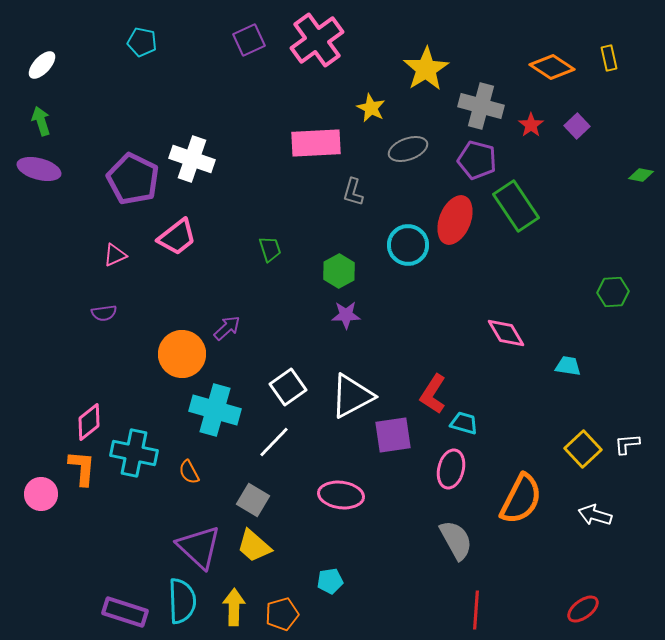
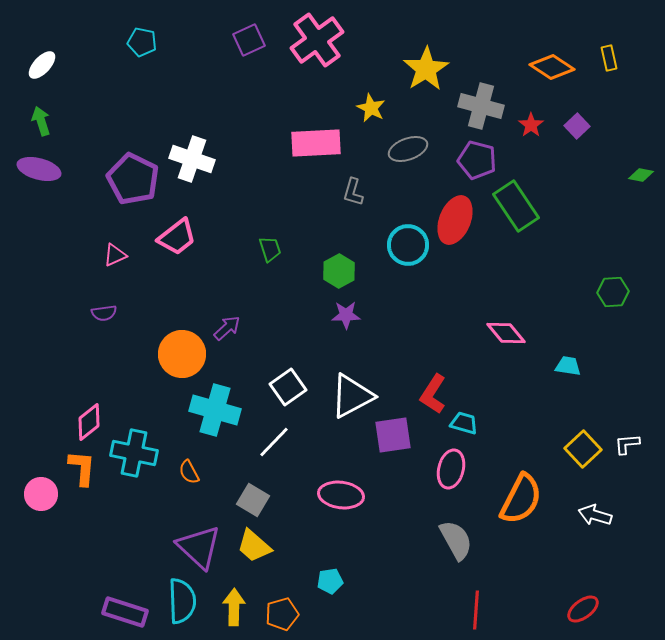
pink diamond at (506, 333): rotated 9 degrees counterclockwise
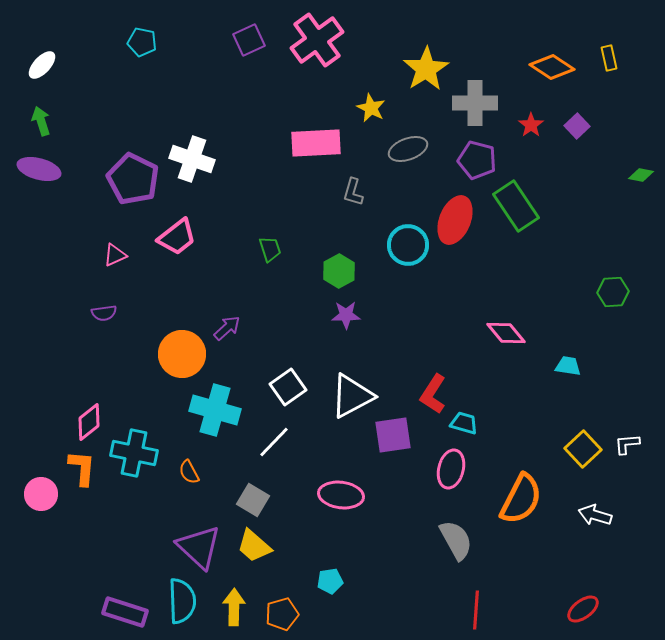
gray cross at (481, 106): moved 6 px left, 3 px up; rotated 15 degrees counterclockwise
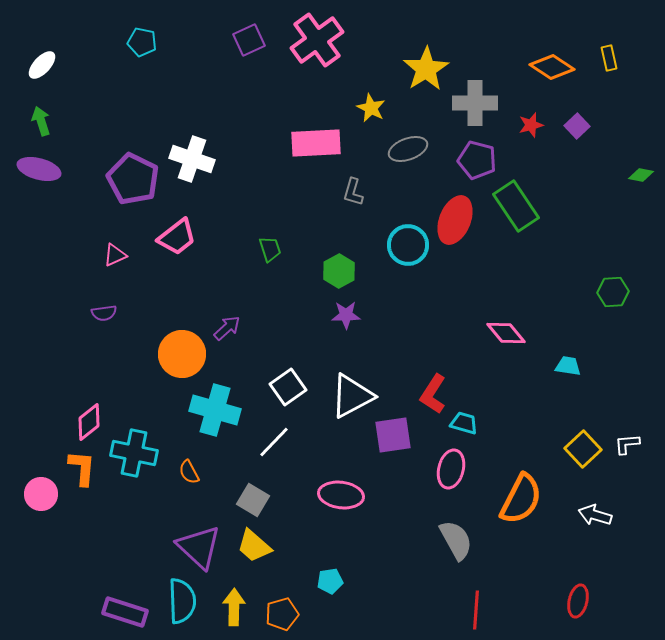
red star at (531, 125): rotated 20 degrees clockwise
red ellipse at (583, 609): moved 5 px left, 8 px up; rotated 40 degrees counterclockwise
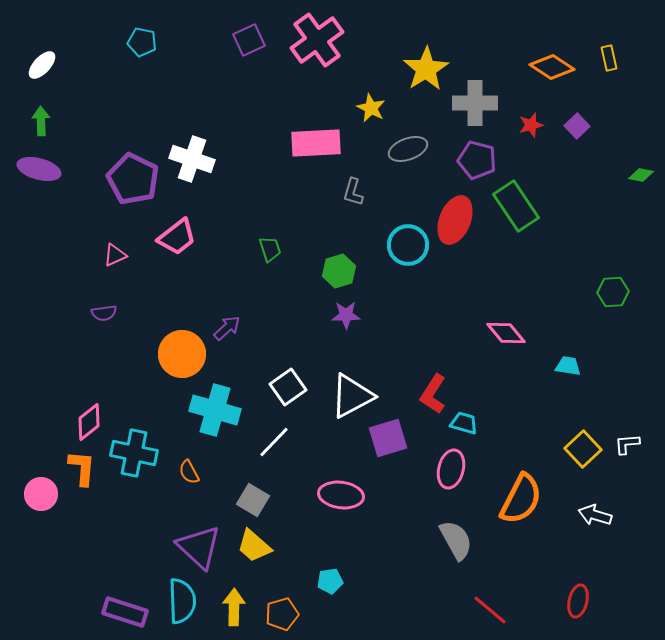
green arrow at (41, 121): rotated 16 degrees clockwise
green hexagon at (339, 271): rotated 12 degrees clockwise
purple square at (393, 435): moved 5 px left, 3 px down; rotated 9 degrees counterclockwise
red line at (476, 610): moved 14 px right; rotated 54 degrees counterclockwise
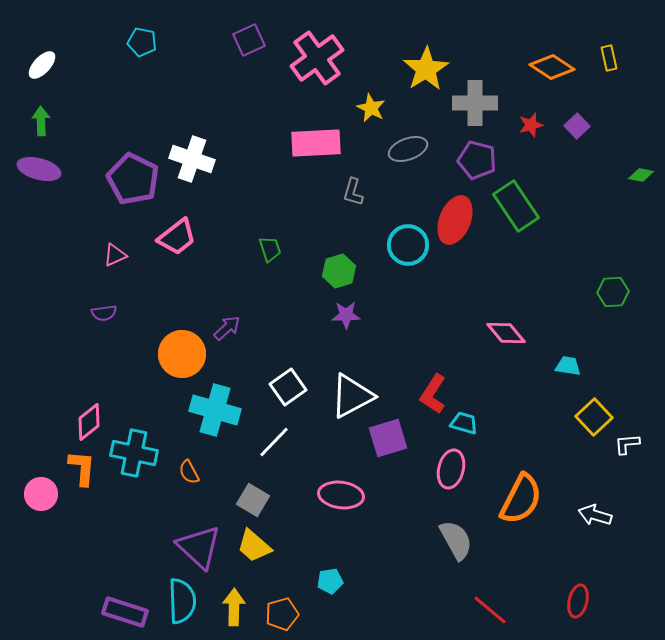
pink cross at (317, 40): moved 18 px down
yellow square at (583, 449): moved 11 px right, 32 px up
